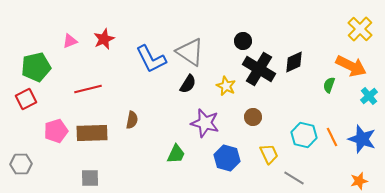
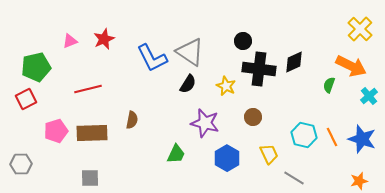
blue L-shape: moved 1 px right, 1 px up
black cross: rotated 24 degrees counterclockwise
blue hexagon: rotated 15 degrees clockwise
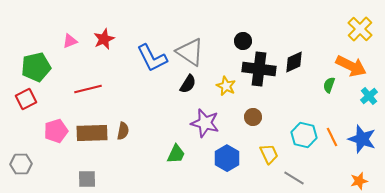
brown semicircle: moved 9 px left, 11 px down
gray square: moved 3 px left, 1 px down
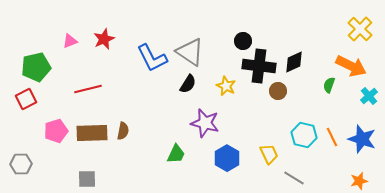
black cross: moved 3 px up
brown circle: moved 25 px right, 26 px up
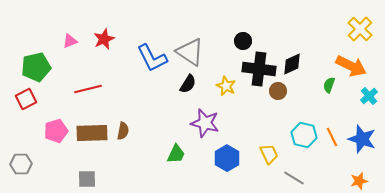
black diamond: moved 2 px left, 2 px down
black cross: moved 3 px down
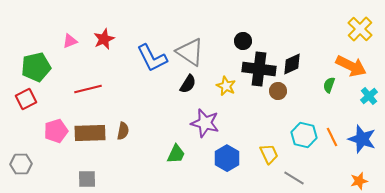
brown rectangle: moved 2 px left
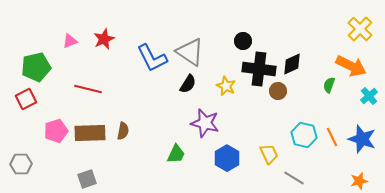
red line: rotated 28 degrees clockwise
gray square: rotated 18 degrees counterclockwise
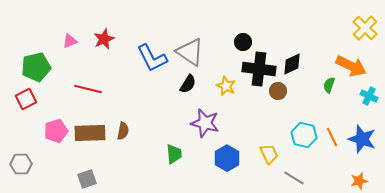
yellow cross: moved 5 px right, 1 px up
black circle: moved 1 px down
cyan cross: rotated 24 degrees counterclockwise
green trapezoid: moved 2 px left; rotated 30 degrees counterclockwise
